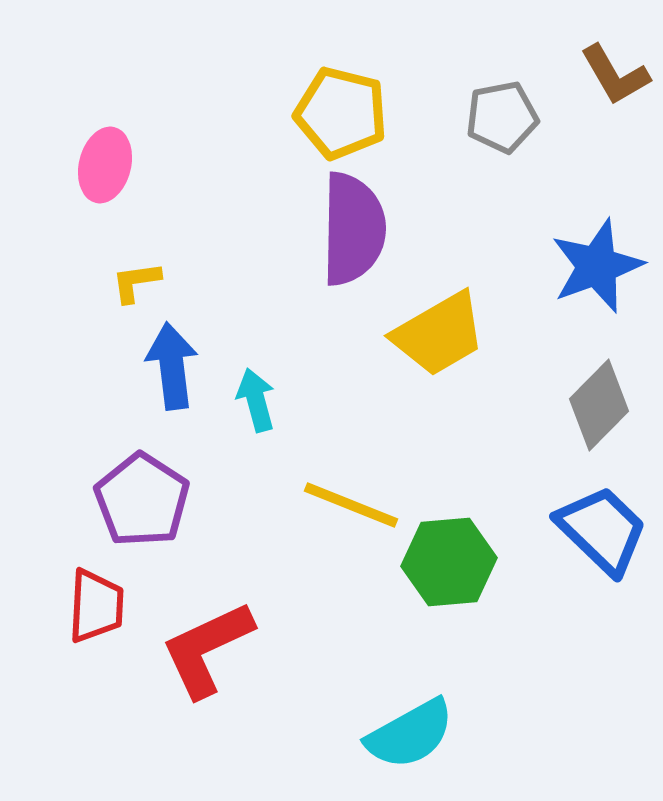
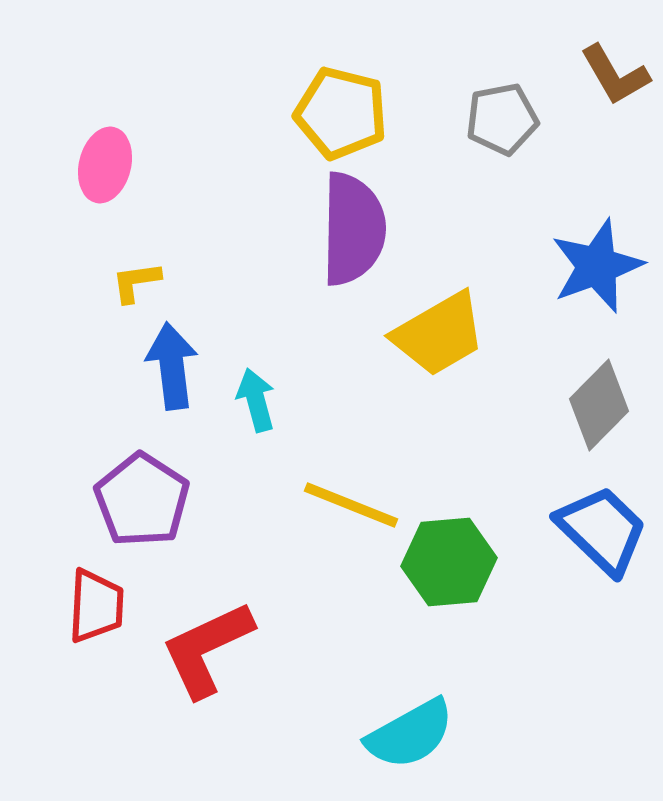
gray pentagon: moved 2 px down
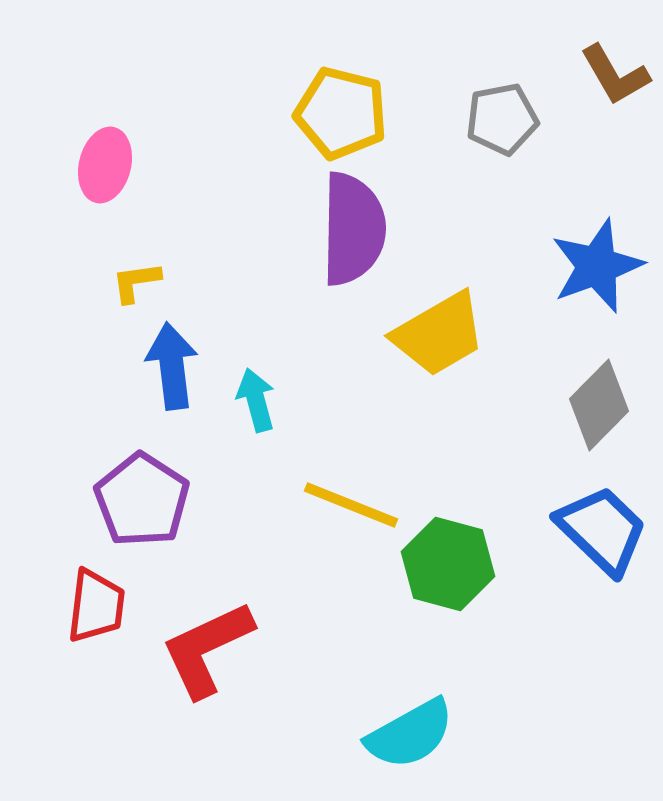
green hexagon: moved 1 px left, 2 px down; rotated 20 degrees clockwise
red trapezoid: rotated 4 degrees clockwise
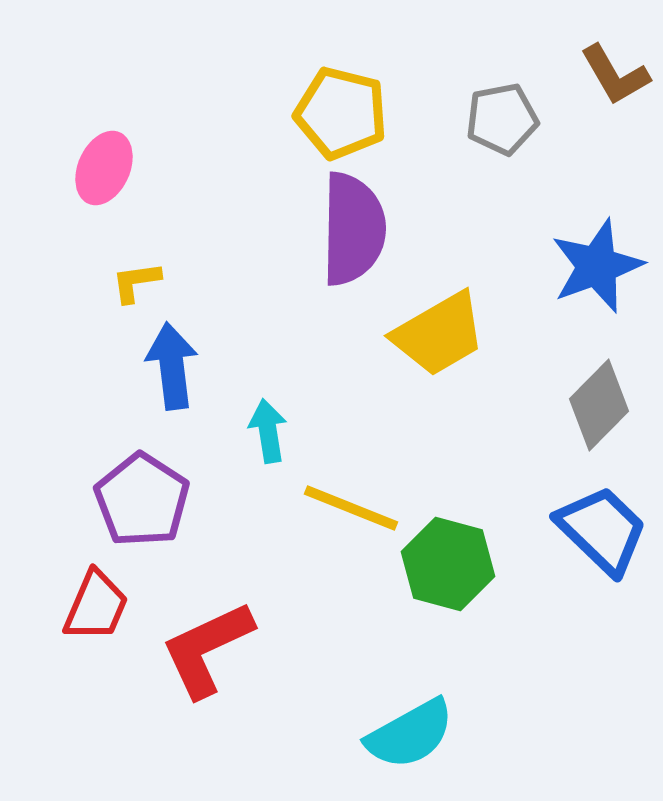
pink ellipse: moved 1 px left, 3 px down; rotated 10 degrees clockwise
cyan arrow: moved 12 px right, 31 px down; rotated 6 degrees clockwise
yellow line: moved 3 px down
red trapezoid: rotated 16 degrees clockwise
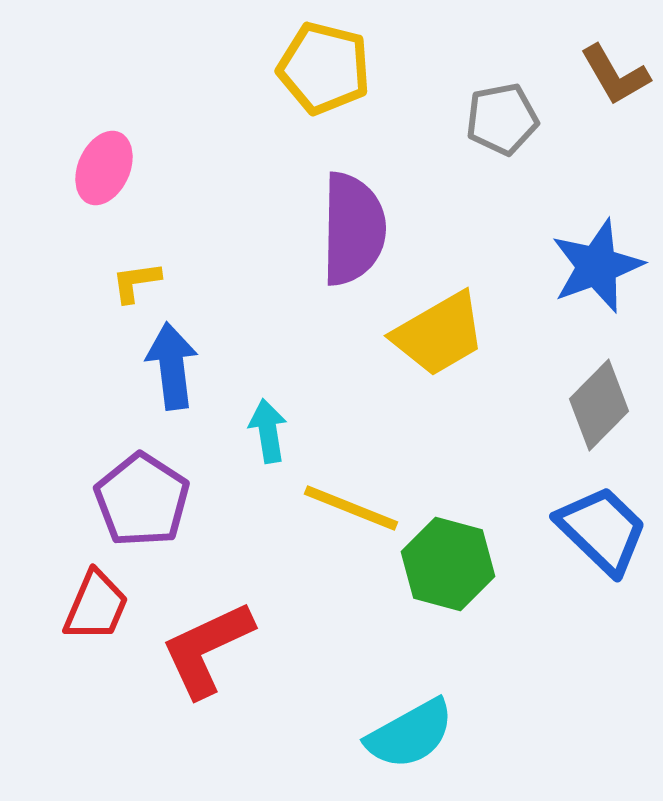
yellow pentagon: moved 17 px left, 45 px up
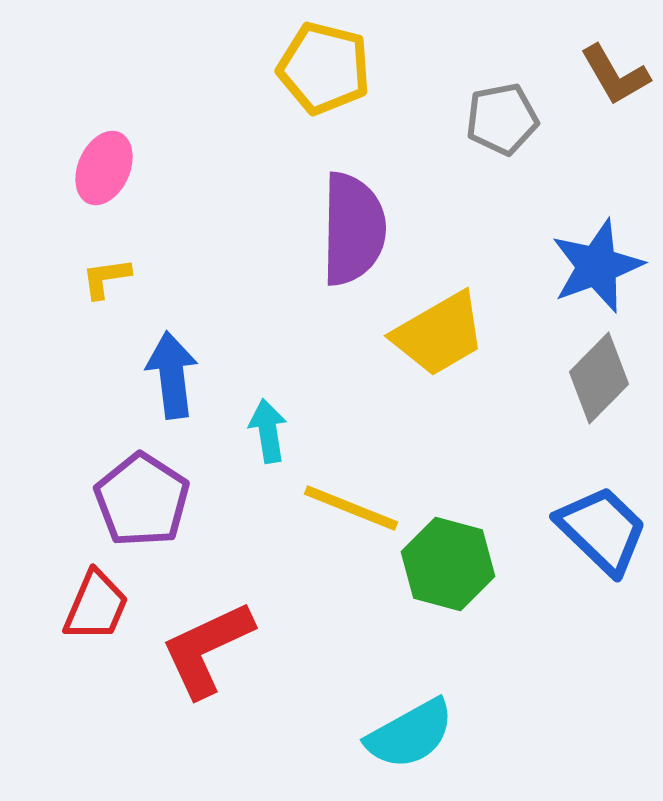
yellow L-shape: moved 30 px left, 4 px up
blue arrow: moved 9 px down
gray diamond: moved 27 px up
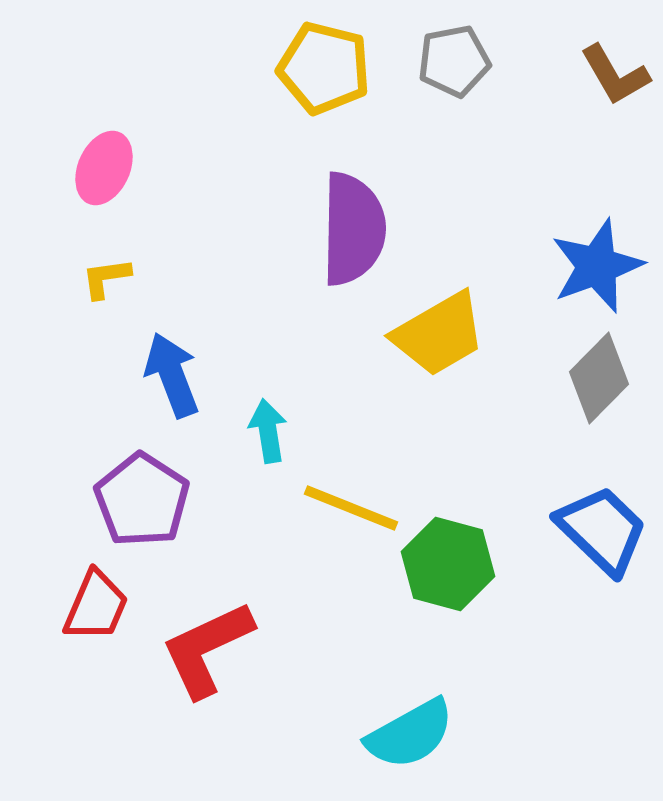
gray pentagon: moved 48 px left, 58 px up
blue arrow: rotated 14 degrees counterclockwise
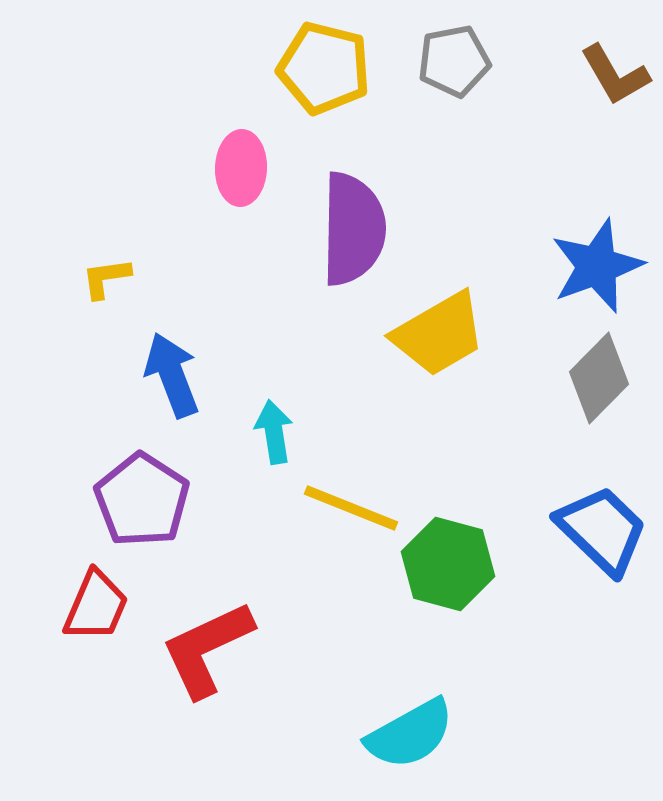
pink ellipse: moved 137 px right; rotated 22 degrees counterclockwise
cyan arrow: moved 6 px right, 1 px down
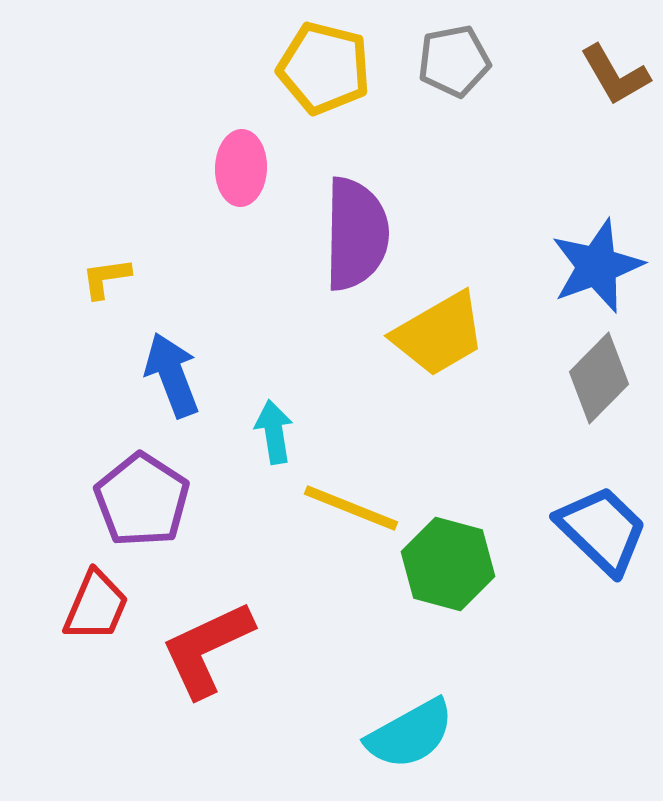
purple semicircle: moved 3 px right, 5 px down
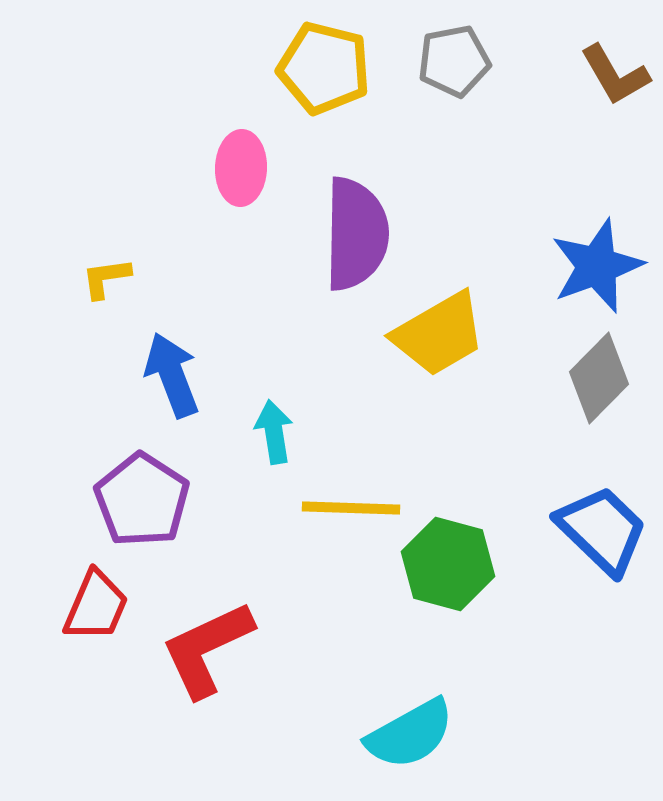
yellow line: rotated 20 degrees counterclockwise
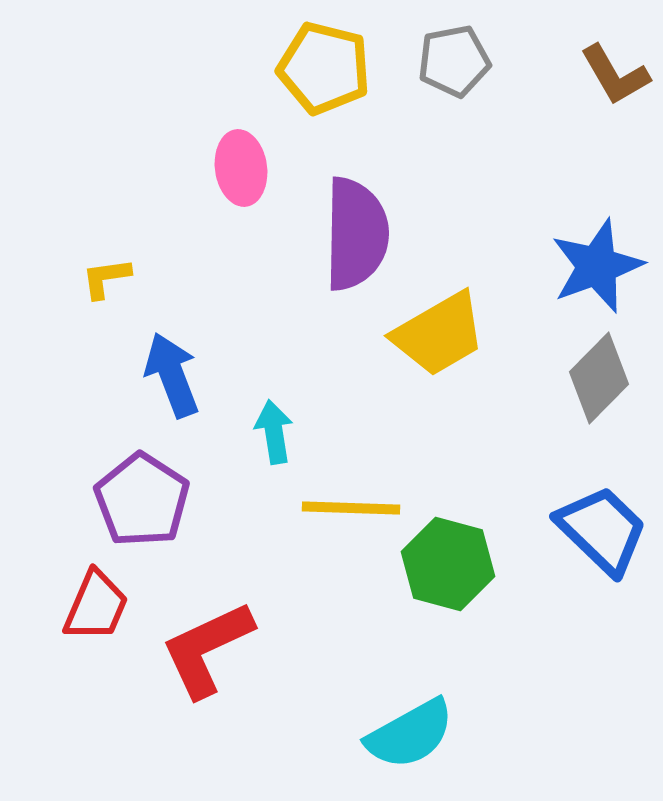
pink ellipse: rotated 10 degrees counterclockwise
